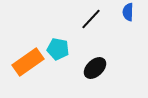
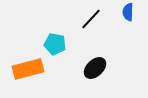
cyan pentagon: moved 3 px left, 5 px up
orange rectangle: moved 7 px down; rotated 20 degrees clockwise
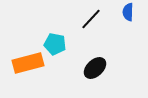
orange rectangle: moved 6 px up
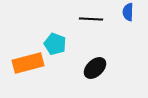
black line: rotated 50 degrees clockwise
cyan pentagon: rotated 10 degrees clockwise
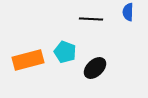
cyan pentagon: moved 10 px right, 8 px down
orange rectangle: moved 3 px up
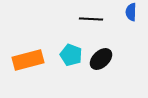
blue semicircle: moved 3 px right
cyan pentagon: moved 6 px right, 3 px down
black ellipse: moved 6 px right, 9 px up
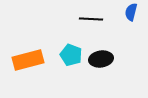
blue semicircle: rotated 12 degrees clockwise
black ellipse: rotated 35 degrees clockwise
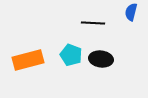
black line: moved 2 px right, 4 px down
black ellipse: rotated 15 degrees clockwise
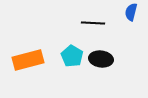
cyan pentagon: moved 1 px right, 1 px down; rotated 10 degrees clockwise
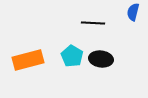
blue semicircle: moved 2 px right
